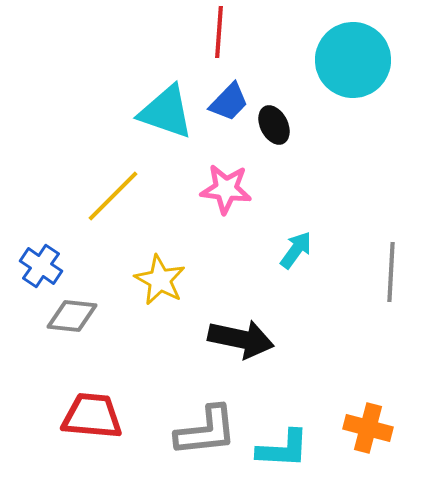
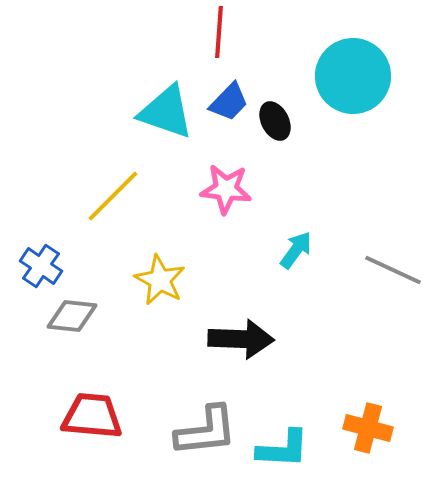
cyan circle: moved 16 px down
black ellipse: moved 1 px right, 4 px up
gray line: moved 2 px right, 2 px up; rotated 68 degrees counterclockwise
black arrow: rotated 10 degrees counterclockwise
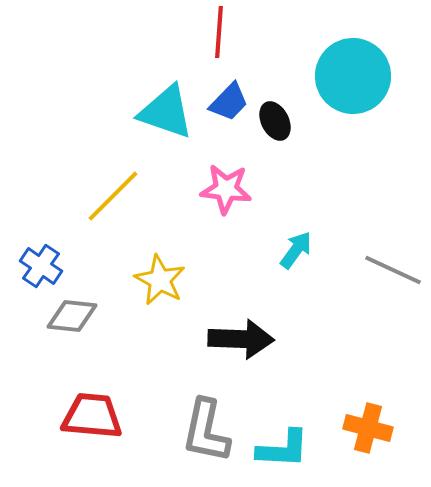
gray L-shape: rotated 108 degrees clockwise
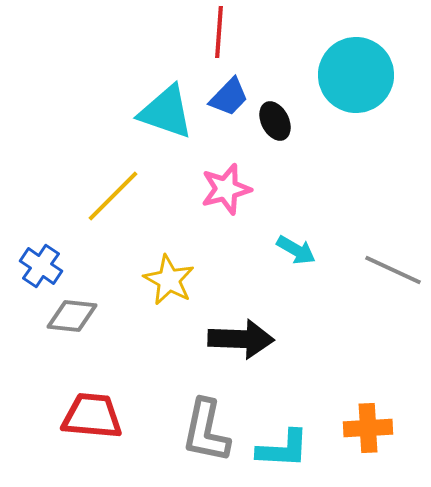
cyan circle: moved 3 px right, 1 px up
blue trapezoid: moved 5 px up
pink star: rotated 21 degrees counterclockwise
cyan arrow: rotated 84 degrees clockwise
yellow star: moved 9 px right
orange cross: rotated 18 degrees counterclockwise
